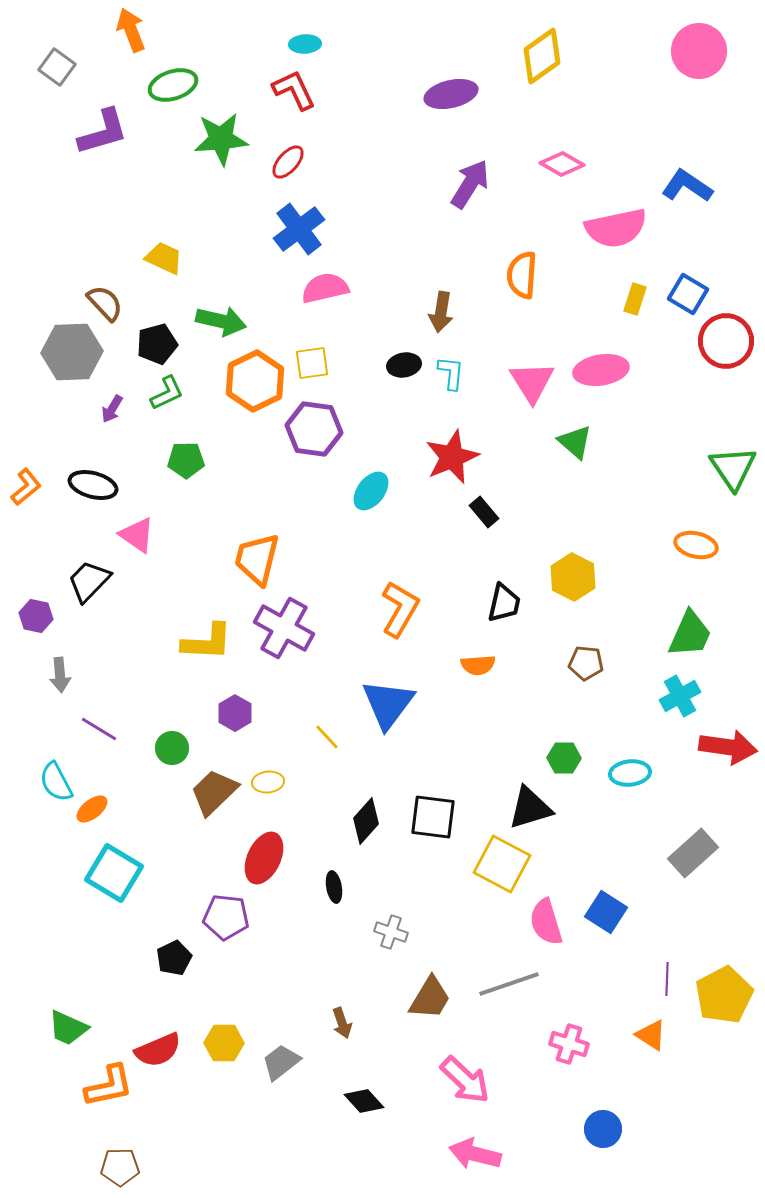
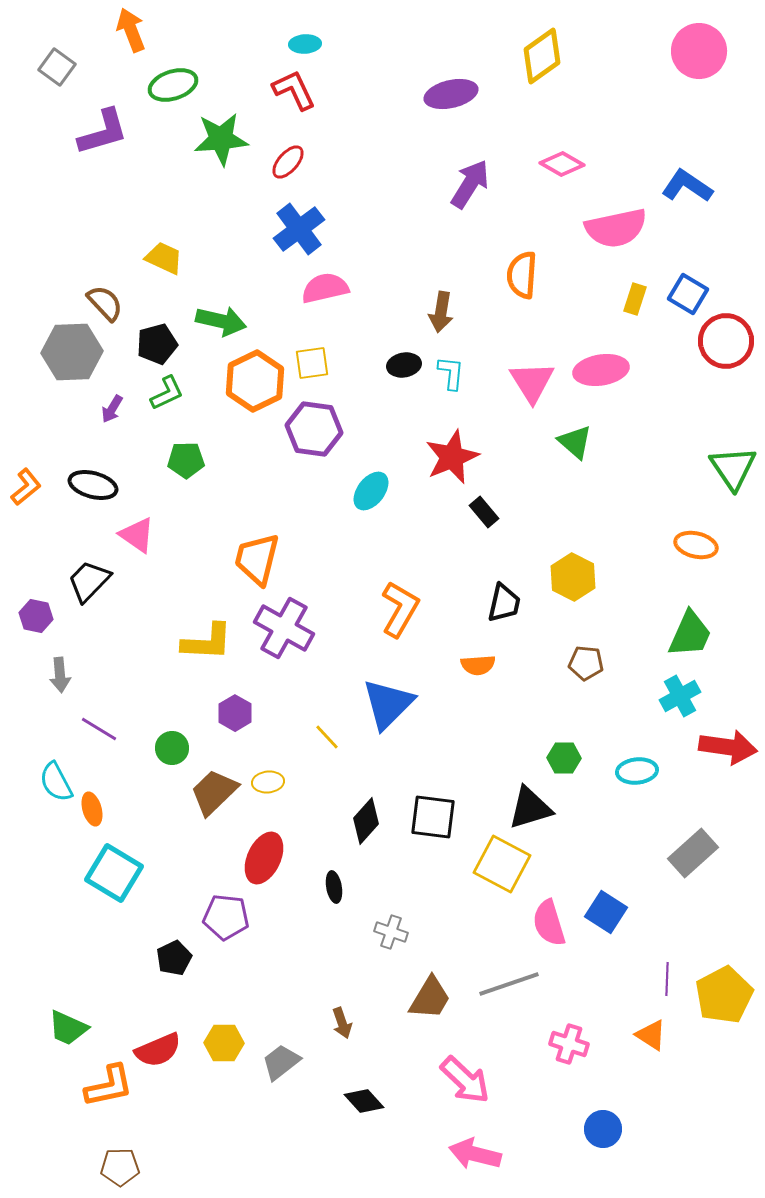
blue triangle at (388, 704): rotated 8 degrees clockwise
cyan ellipse at (630, 773): moved 7 px right, 2 px up
orange ellipse at (92, 809): rotated 68 degrees counterclockwise
pink semicircle at (546, 922): moved 3 px right, 1 px down
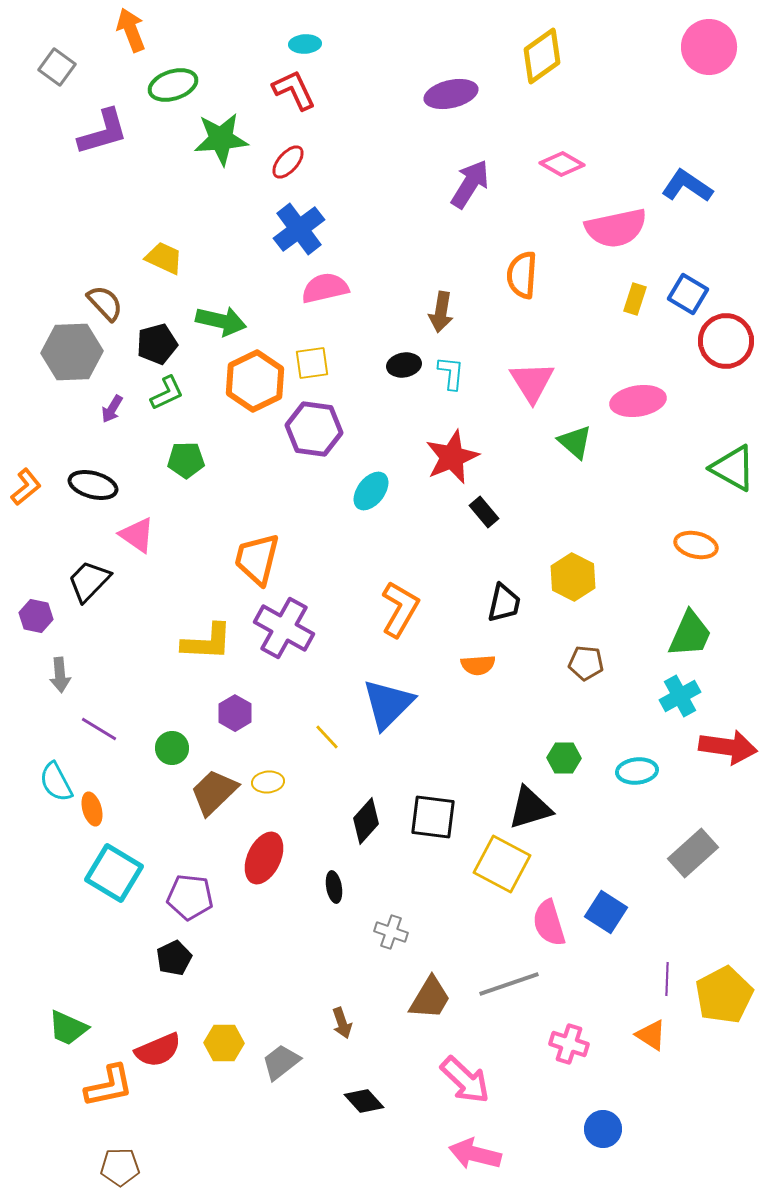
pink circle at (699, 51): moved 10 px right, 4 px up
pink ellipse at (601, 370): moved 37 px right, 31 px down
green triangle at (733, 468): rotated 27 degrees counterclockwise
purple pentagon at (226, 917): moved 36 px left, 20 px up
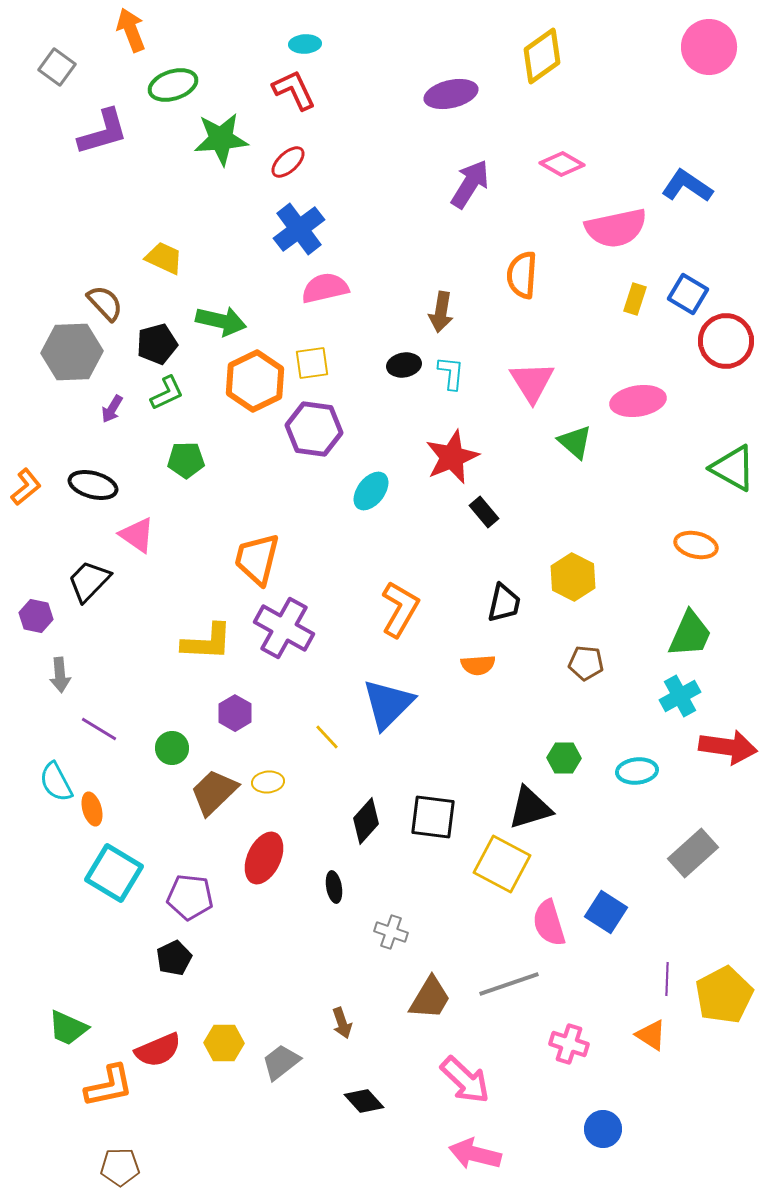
red ellipse at (288, 162): rotated 6 degrees clockwise
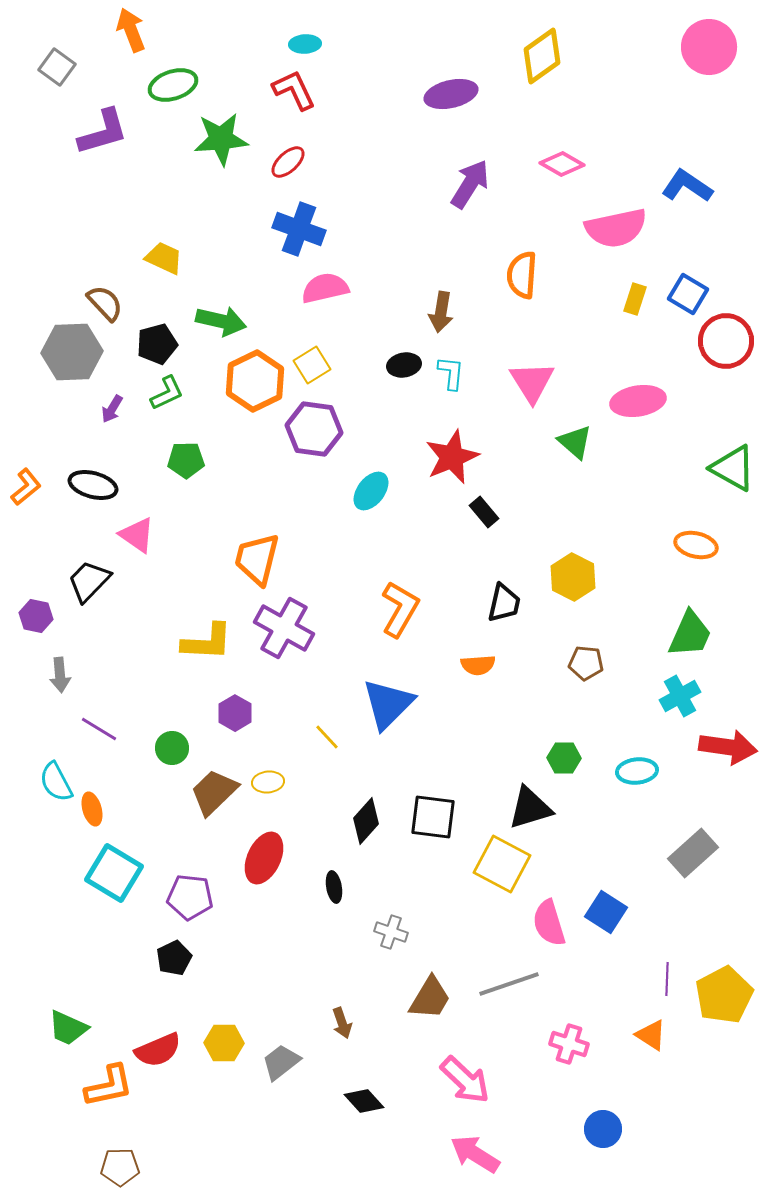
blue cross at (299, 229): rotated 33 degrees counterclockwise
yellow square at (312, 363): moved 2 px down; rotated 24 degrees counterclockwise
pink arrow at (475, 1154): rotated 18 degrees clockwise
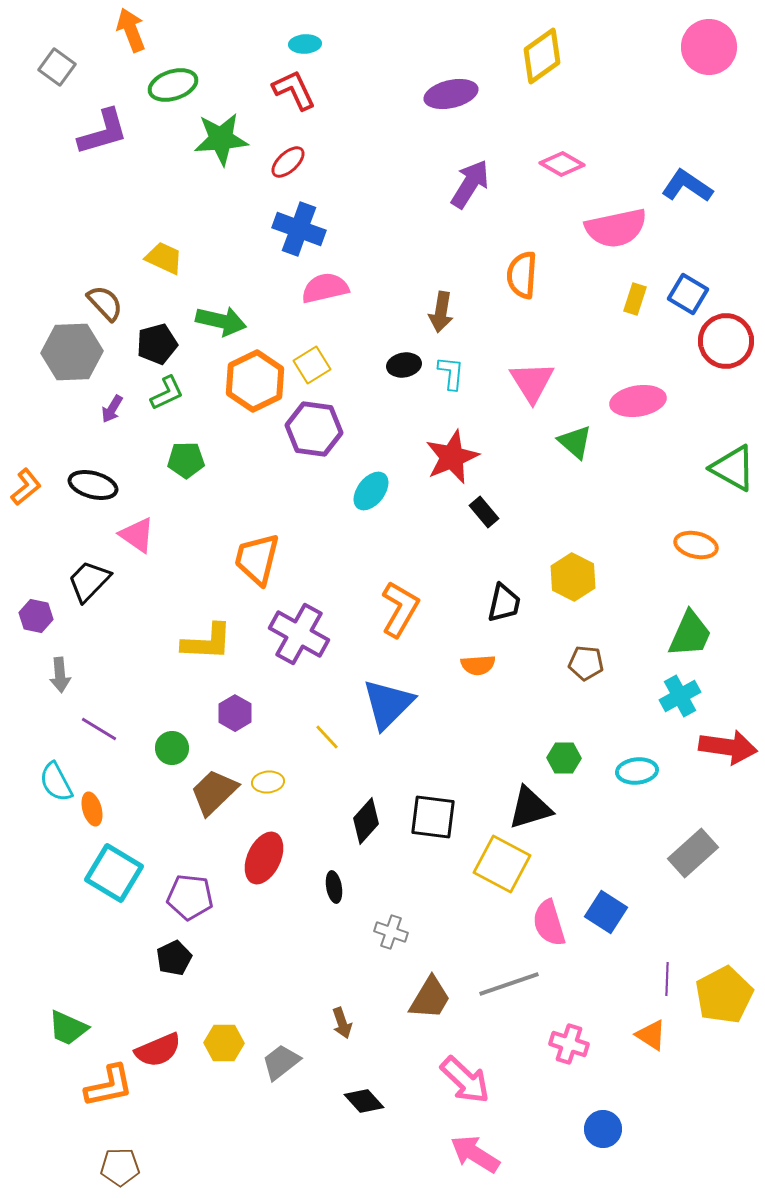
purple cross at (284, 628): moved 15 px right, 6 px down
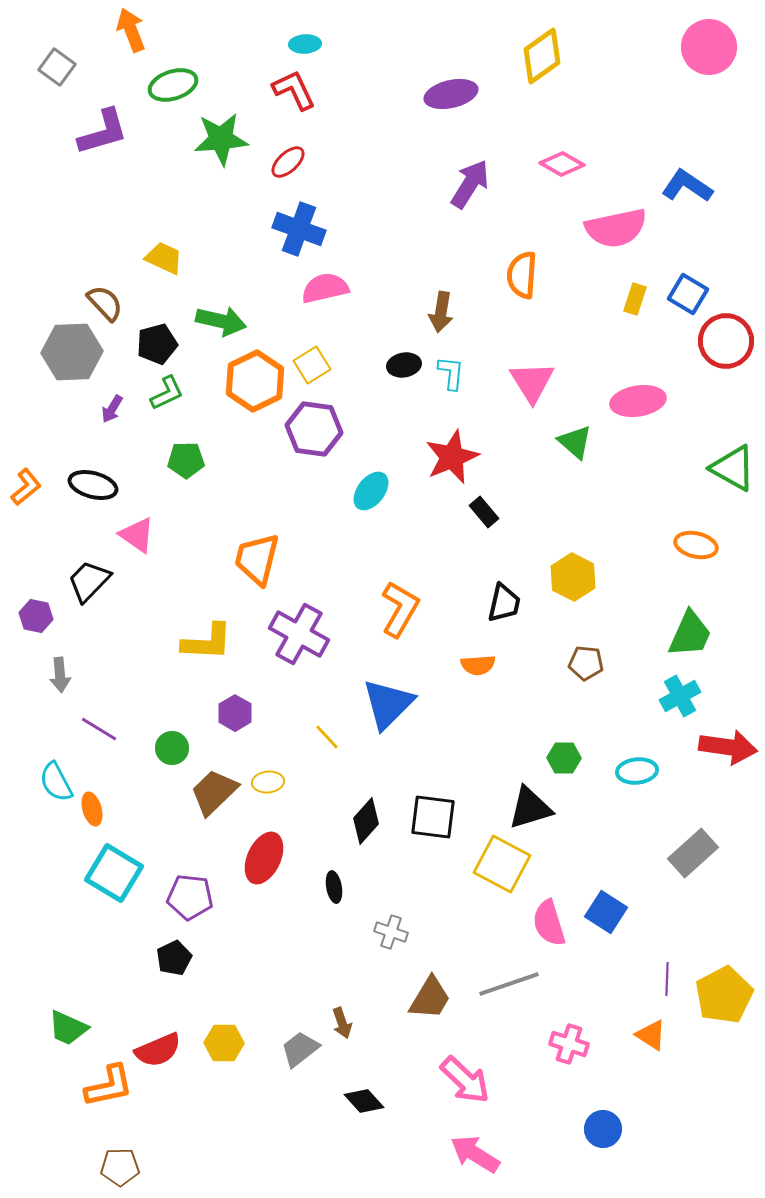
gray trapezoid at (281, 1062): moved 19 px right, 13 px up
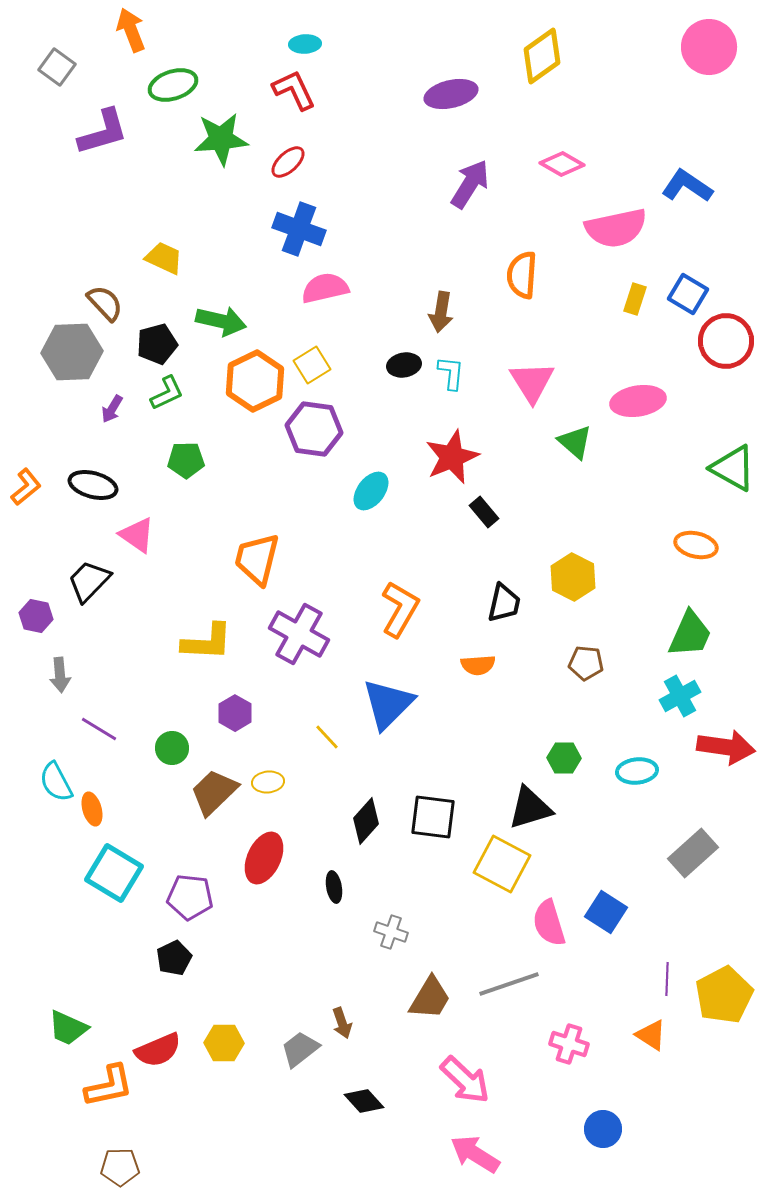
red arrow at (728, 747): moved 2 px left
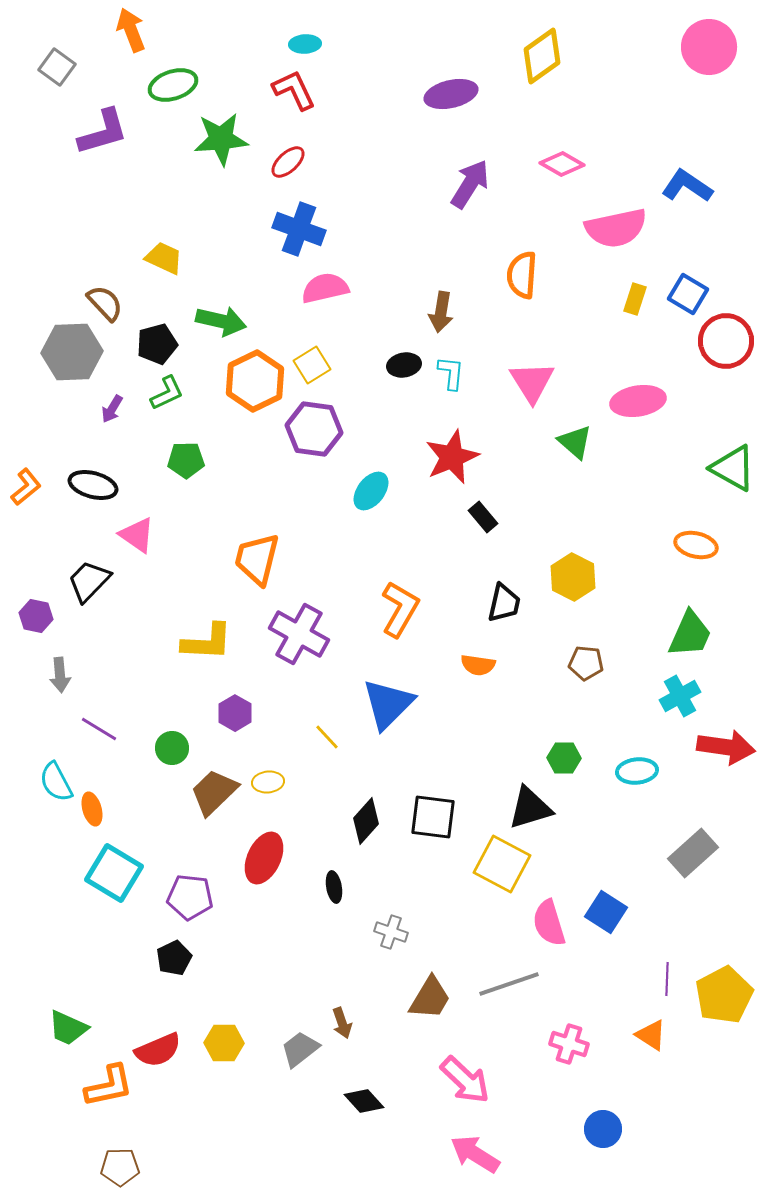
black rectangle at (484, 512): moved 1 px left, 5 px down
orange semicircle at (478, 665): rotated 12 degrees clockwise
